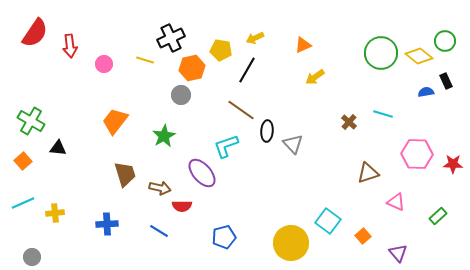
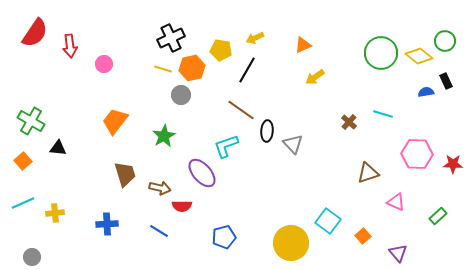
yellow line at (145, 60): moved 18 px right, 9 px down
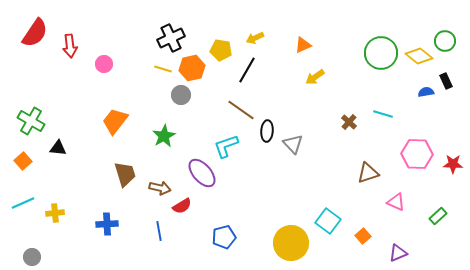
red semicircle at (182, 206): rotated 30 degrees counterclockwise
blue line at (159, 231): rotated 48 degrees clockwise
purple triangle at (398, 253): rotated 48 degrees clockwise
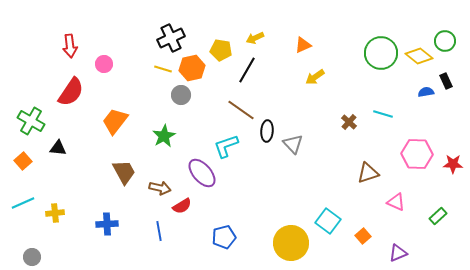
red semicircle at (35, 33): moved 36 px right, 59 px down
brown trapezoid at (125, 174): moved 1 px left, 2 px up; rotated 12 degrees counterclockwise
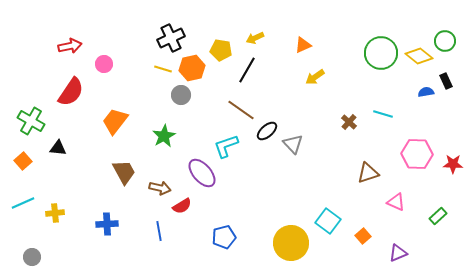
red arrow at (70, 46): rotated 95 degrees counterclockwise
black ellipse at (267, 131): rotated 45 degrees clockwise
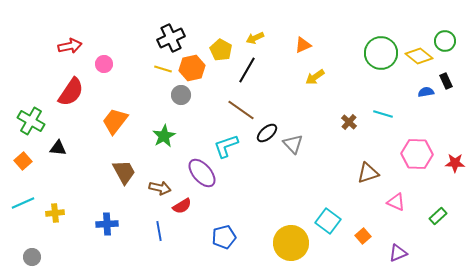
yellow pentagon at (221, 50): rotated 20 degrees clockwise
black ellipse at (267, 131): moved 2 px down
red star at (453, 164): moved 2 px right, 1 px up
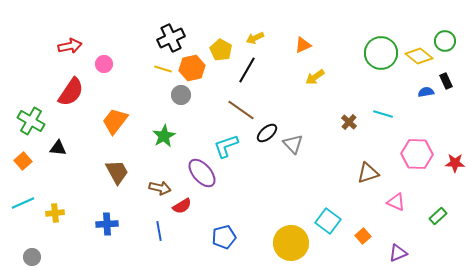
brown trapezoid at (124, 172): moved 7 px left
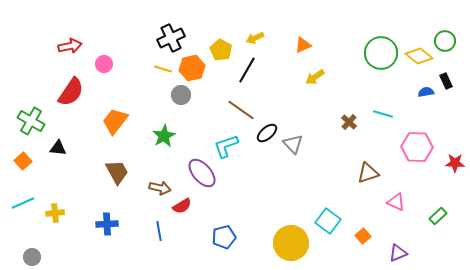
pink hexagon at (417, 154): moved 7 px up
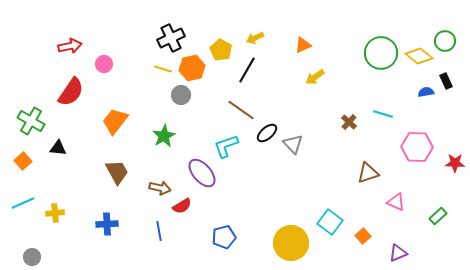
cyan square at (328, 221): moved 2 px right, 1 px down
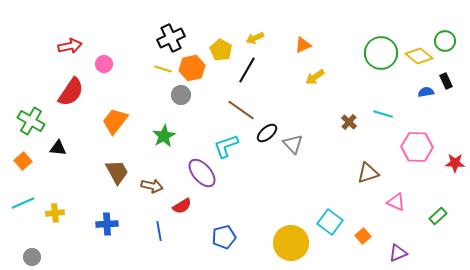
brown arrow at (160, 188): moved 8 px left, 2 px up
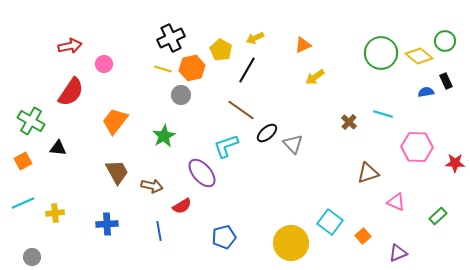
orange square at (23, 161): rotated 12 degrees clockwise
